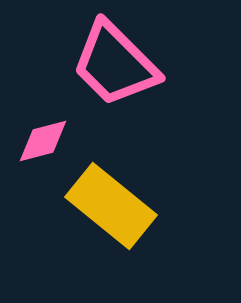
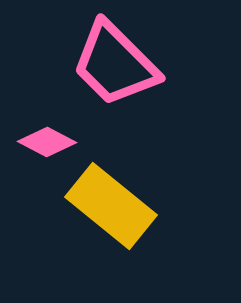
pink diamond: moved 4 px right, 1 px down; rotated 42 degrees clockwise
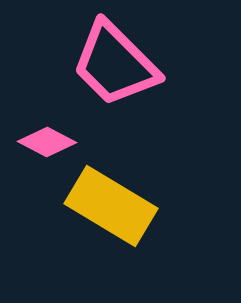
yellow rectangle: rotated 8 degrees counterclockwise
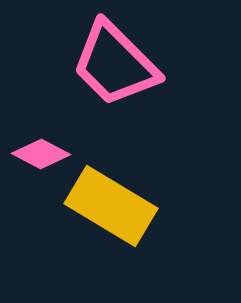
pink diamond: moved 6 px left, 12 px down
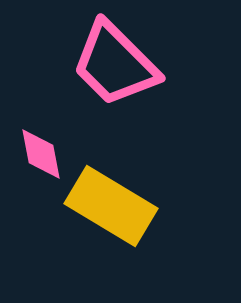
pink diamond: rotated 52 degrees clockwise
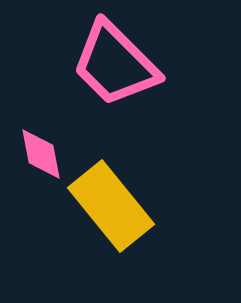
yellow rectangle: rotated 20 degrees clockwise
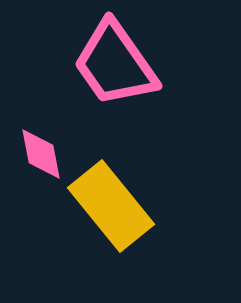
pink trapezoid: rotated 10 degrees clockwise
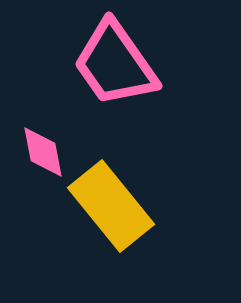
pink diamond: moved 2 px right, 2 px up
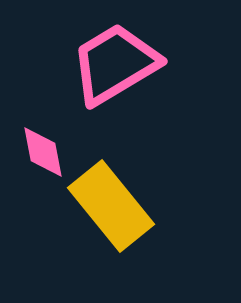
pink trapezoid: rotated 94 degrees clockwise
